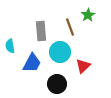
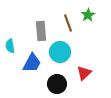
brown line: moved 2 px left, 4 px up
red triangle: moved 1 px right, 7 px down
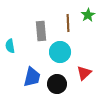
brown line: rotated 18 degrees clockwise
blue trapezoid: moved 14 px down; rotated 15 degrees counterclockwise
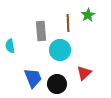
cyan circle: moved 2 px up
blue trapezoid: moved 1 px right, 1 px down; rotated 35 degrees counterclockwise
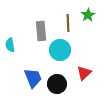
cyan semicircle: moved 1 px up
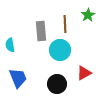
brown line: moved 3 px left, 1 px down
red triangle: rotated 14 degrees clockwise
blue trapezoid: moved 15 px left
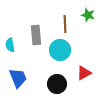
green star: rotated 24 degrees counterclockwise
gray rectangle: moved 5 px left, 4 px down
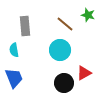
brown line: rotated 48 degrees counterclockwise
gray rectangle: moved 11 px left, 9 px up
cyan semicircle: moved 4 px right, 5 px down
blue trapezoid: moved 4 px left
black circle: moved 7 px right, 1 px up
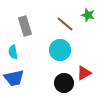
gray rectangle: rotated 12 degrees counterclockwise
cyan semicircle: moved 1 px left, 2 px down
blue trapezoid: rotated 100 degrees clockwise
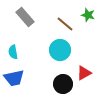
gray rectangle: moved 9 px up; rotated 24 degrees counterclockwise
black circle: moved 1 px left, 1 px down
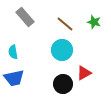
green star: moved 6 px right, 7 px down
cyan circle: moved 2 px right
